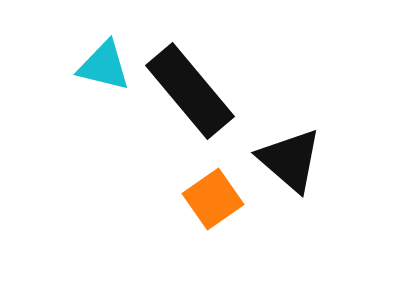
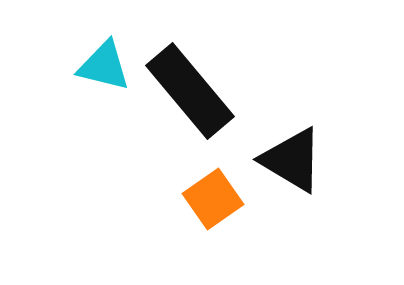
black triangle: moved 2 px right; rotated 10 degrees counterclockwise
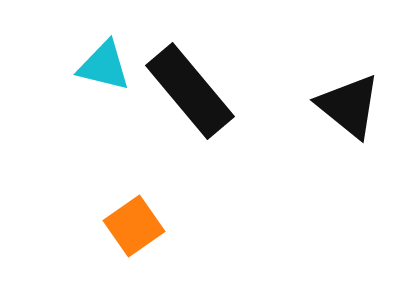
black triangle: moved 57 px right, 54 px up; rotated 8 degrees clockwise
orange square: moved 79 px left, 27 px down
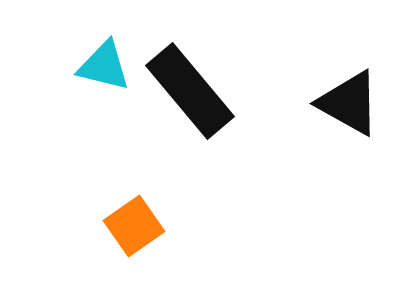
black triangle: moved 3 px up; rotated 10 degrees counterclockwise
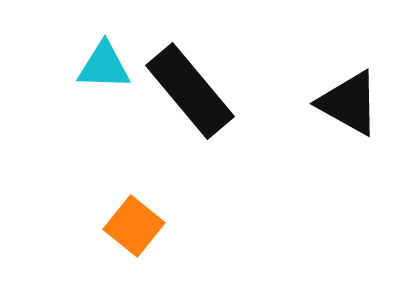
cyan triangle: rotated 12 degrees counterclockwise
orange square: rotated 16 degrees counterclockwise
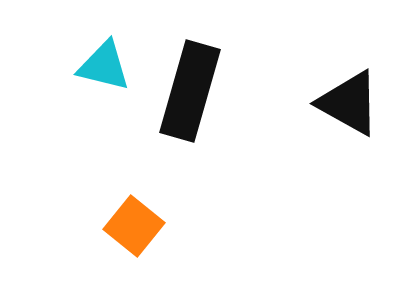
cyan triangle: rotated 12 degrees clockwise
black rectangle: rotated 56 degrees clockwise
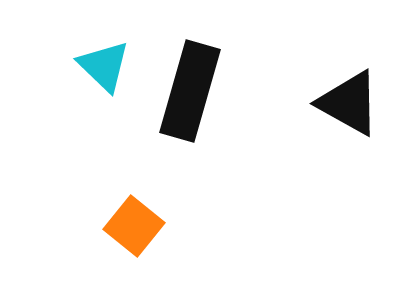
cyan triangle: rotated 30 degrees clockwise
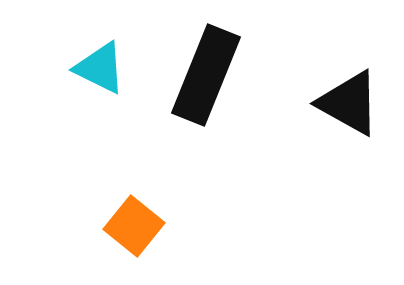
cyan triangle: moved 4 px left, 2 px down; rotated 18 degrees counterclockwise
black rectangle: moved 16 px right, 16 px up; rotated 6 degrees clockwise
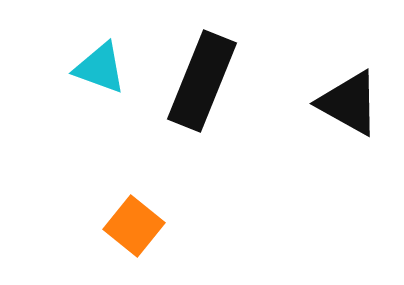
cyan triangle: rotated 6 degrees counterclockwise
black rectangle: moved 4 px left, 6 px down
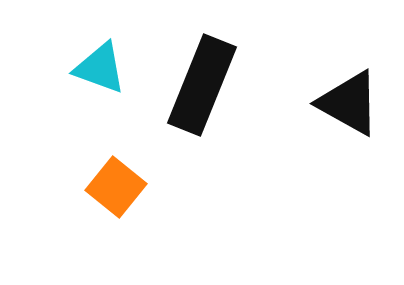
black rectangle: moved 4 px down
orange square: moved 18 px left, 39 px up
